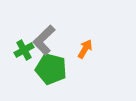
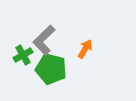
green cross: moved 1 px left, 5 px down
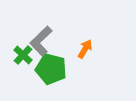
gray L-shape: moved 3 px left, 1 px down
green cross: rotated 18 degrees counterclockwise
